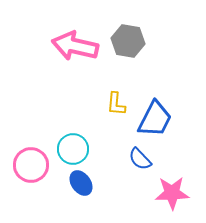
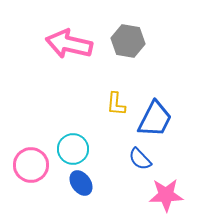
pink arrow: moved 6 px left, 2 px up
pink star: moved 6 px left, 2 px down
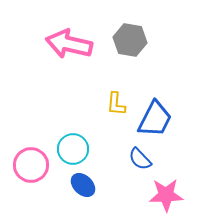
gray hexagon: moved 2 px right, 1 px up
blue ellipse: moved 2 px right, 2 px down; rotated 10 degrees counterclockwise
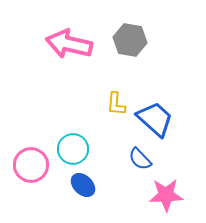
blue trapezoid: rotated 75 degrees counterclockwise
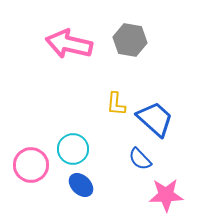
blue ellipse: moved 2 px left
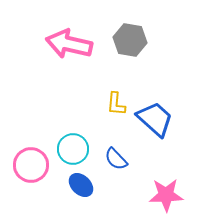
blue semicircle: moved 24 px left
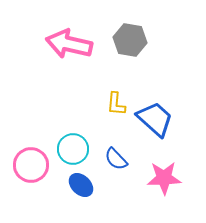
pink star: moved 2 px left, 17 px up
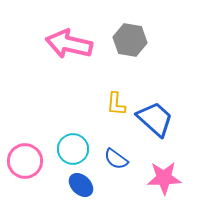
blue semicircle: rotated 10 degrees counterclockwise
pink circle: moved 6 px left, 4 px up
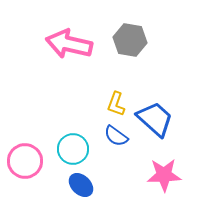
yellow L-shape: rotated 15 degrees clockwise
blue semicircle: moved 23 px up
pink star: moved 3 px up
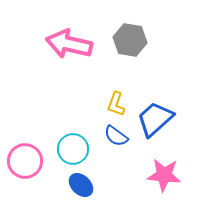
blue trapezoid: rotated 84 degrees counterclockwise
pink star: rotated 8 degrees clockwise
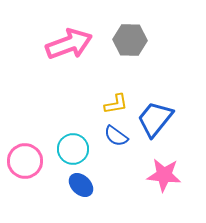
gray hexagon: rotated 8 degrees counterclockwise
pink arrow: rotated 147 degrees clockwise
yellow L-shape: rotated 120 degrees counterclockwise
blue trapezoid: rotated 9 degrees counterclockwise
